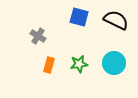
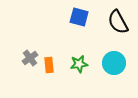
black semicircle: moved 2 px right, 2 px down; rotated 145 degrees counterclockwise
gray cross: moved 8 px left, 22 px down; rotated 21 degrees clockwise
orange rectangle: rotated 21 degrees counterclockwise
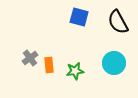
green star: moved 4 px left, 7 px down
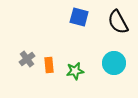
gray cross: moved 3 px left, 1 px down
